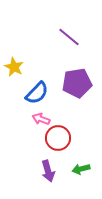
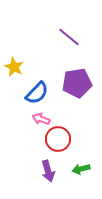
red circle: moved 1 px down
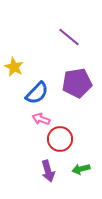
red circle: moved 2 px right
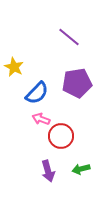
red circle: moved 1 px right, 3 px up
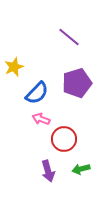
yellow star: rotated 24 degrees clockwise
purple pentagon: rotated 8 degrees counterclockwise
red circle: moved 3 px right, 3 px down
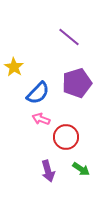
yellow star: rotated 18 degrees counterclockwise
blue semicircle: moved 1 px right
red circle: moved 2 px right, 2 px up
green arrow: rotated 132 degrees counterclockwise
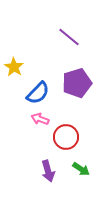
pink arrow: moved 1 px left
